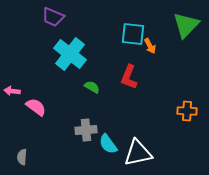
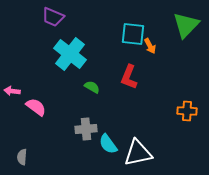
gray cross: moved 1 px up
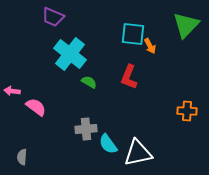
green semicircle: moved 3 px left, 5 px up
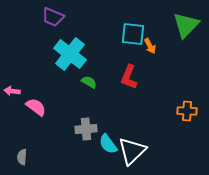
white triangle: moved 6 px left, 2 px up; rotated 32 degrees counterclockwise
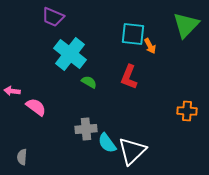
cyan semicircle: moved 1 px left, 1 px up
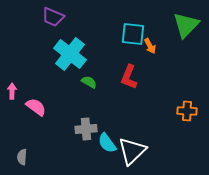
pink arrow: rotated 84 degrees clockwise
